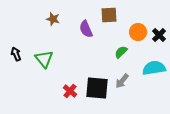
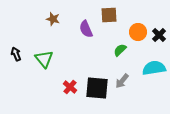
green semicircle: moved 1 px left, 2 px up
red cross: moved 4 px up
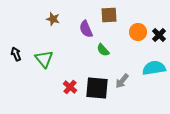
green semicircle: moved 17 px left; rotated 88 degrees counterclockwise
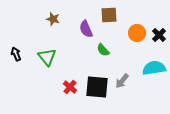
orange circle: moved 1 px left, 1 px down
green triangle: moved 3 px right, 2 px up
black square: moved 1 px up
